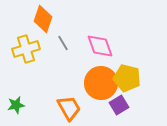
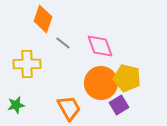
gray line: rotated 21 degrees counterclockwise
yellow cross: moved 1 px right, 15 px down; rotated 16 degrees clockwise
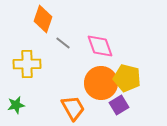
orange trapezoid: moved 4 px right
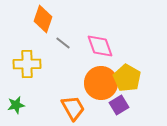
yellow pentagon: rotated 16 degrees clockwise
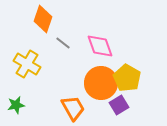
yellow cross: rotated 32 degrees clockwise
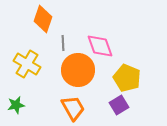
gray line: rotated 49 degrees clockwise
yellow pentagon: rotated 8 degrees counterclockwise
orange circle: moved 23 px left, 13 px up
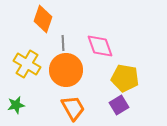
orange circle: moved 12 px left
yellow pentagon: moved 2 px left; rotated 12 degrees counterclockwise
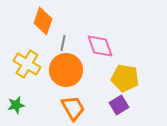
orange diamond: moved 2 px down
gray line: rotated 14 degrees clockwise
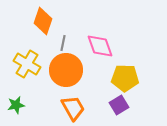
yellow pentagon: rotated 8 degrees counterclockwise
